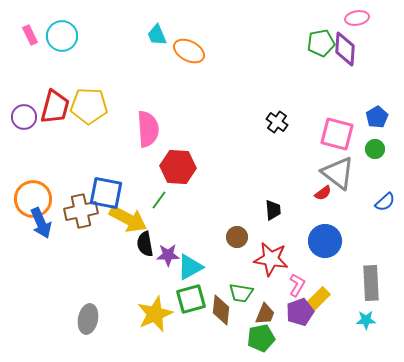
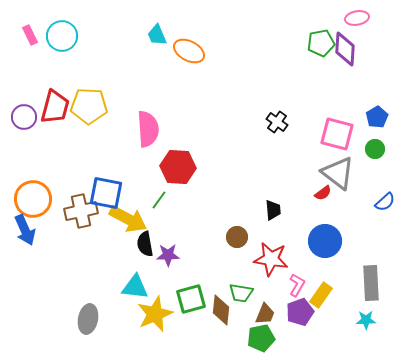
blue arrow at (41, 223): moved 16 px left, 7 px down
cyan triangle at (190, 267): moved 55 px left, 20 px down; rotated 36 degrees clockwise
yellow rectangle at (318, 299): moved 3 px right, 4 px up; rotated 10 degrees counterclockwise
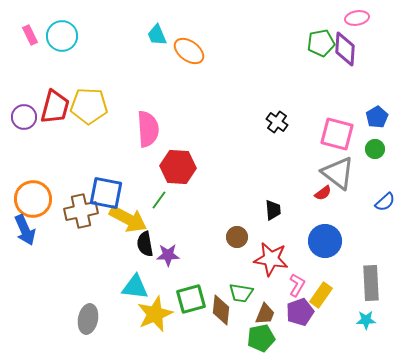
orange ellipse at (189, 51): rotated 8 degrees clockwise
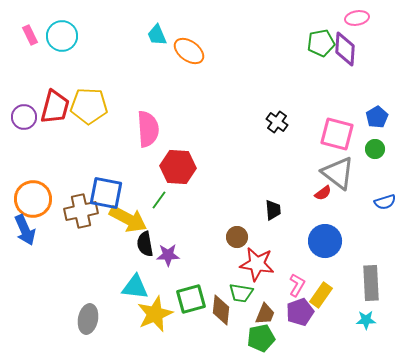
blue semicircle at (385, 202): rotated 25 degrees clockwise
red star at (271, 259): moved 14 px left, 5 px down
